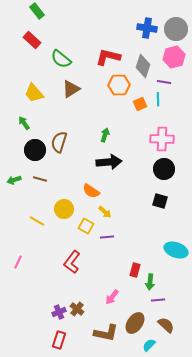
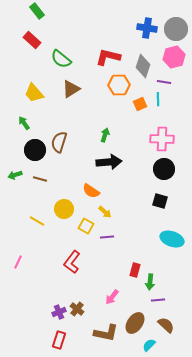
green arrow at (14, 180): moved 1 px right, 5 px up
cyan ellipse at (176, 250): moved 4 px left, 11 px up
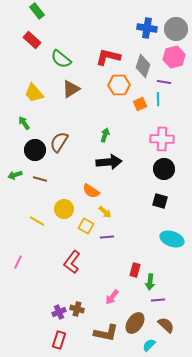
brown semicircle at (59, 142): rotated 15 degrees clockwise
brown cross at (77, 309): rotated 24 degrees counterclockwise
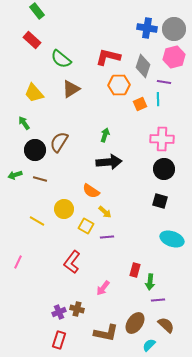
gray circle at (176, 29): moved 2 px left
pink arrow at (112, 297): moved 9 px left, 9 px up
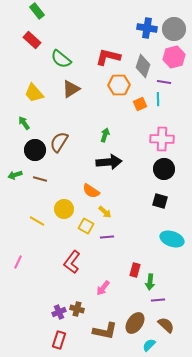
brown L-shape at (106, 333): moved 1 px left, 2 px up
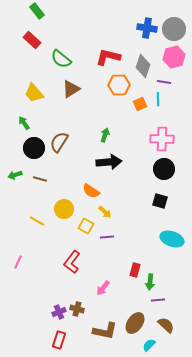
black circle at (35, 150): moved 1 px left, 2 px up
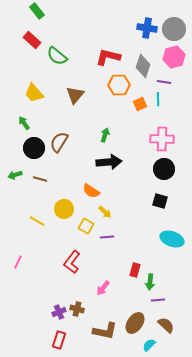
green semicircle at (61, 59): moved 4 px left, 3 px up
brown triangle at (71, 89): moved 4 px right, 6 px down; rotated 18 degrees counterclockwise
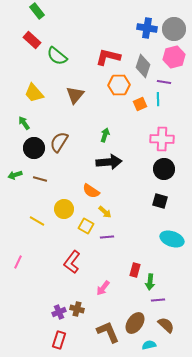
brown L-shape at (105, 331): moved 3 px right, 1 px down; rotated 125 degrees counterclockwise
cyan semicircle at (149, 345): rotated 32 degrees clockwise
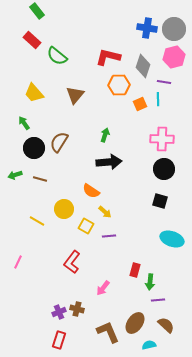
purple line at (107, 237): moved 2 px right, 1 px up
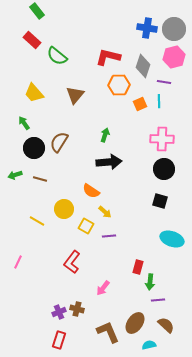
cyan line at (158, 99): moved 1 px right, 2 px down
red rectangle at (135, 270): moved 3 px right, 3 px up
